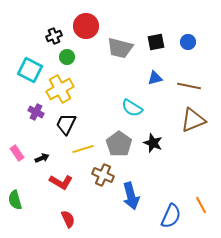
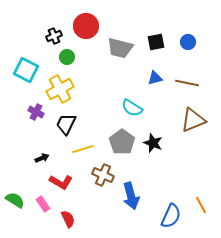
cyan square: moved 4 px left
brown line: moved 2 px left, 3 px up
gray pentagon: moved 3 px right, 2 px up
pink rectangle: moved 26 px right, 51 px down
green semicircle: rotated 138 degrees clockwise
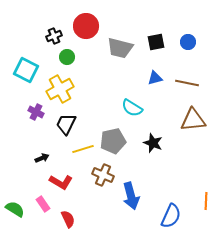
brown triangle: rotated 16 degrees clockwise
gray pentagon: moved 9 px left, 1 px up; rotated 25 degrees clockwise
green semicircle: moved 9 px down
orange line: moved 5 px right, 4 px up; rotated 30 degrees clockwise
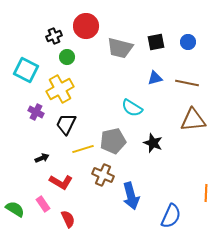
orange line: moved 8 px up
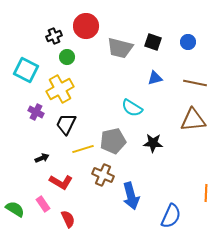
black square: moved 3 px left; rotated 30 degrees clockwise
brown line: moved 8 px right
black star: rotated 18 degrees counterclockwise
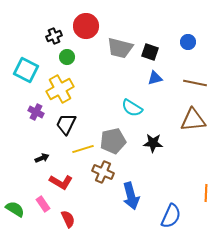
black square: moved 3 px left, 10 px down
brown cross: moved 3 px up
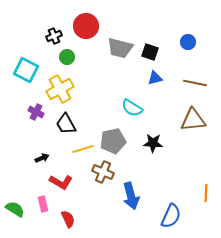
black trapezoid: rotated 55 degrees counterclockwise
pink rectangle: rotated 21 degrees clockwise
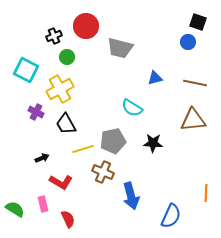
black square: moved 48 px right, 30 px up
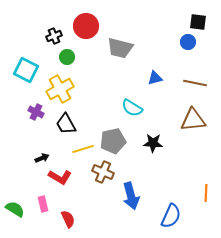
black square: rotated 12 degrees counterclockwise
red L-shape: moved 1 px left, 5 px up
